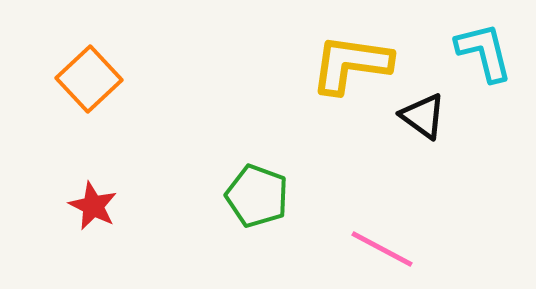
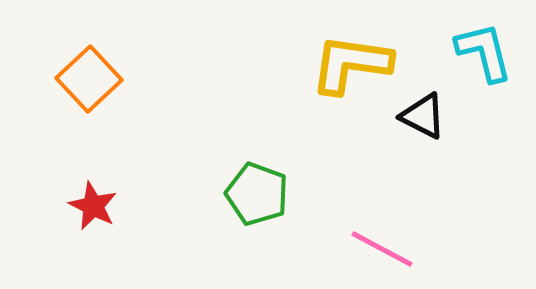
black triangle: rotated 9 degrees counterclockwise
green pentagon: moved 2 px up
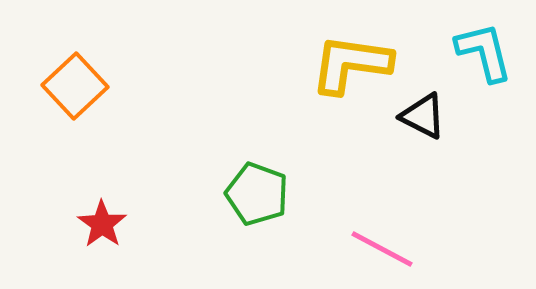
orange square: moved 14 px left, 7 px down
red star: moved 9 px right, 18 px down; rotated 9 degrees clockwise
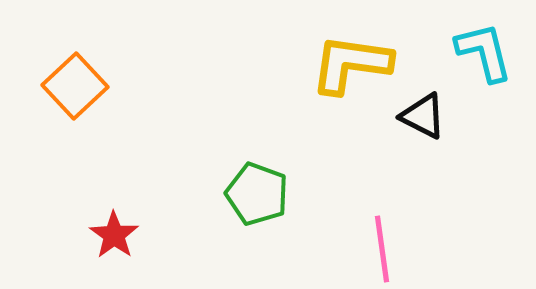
red star: moved 12 px right, 11 px down
pink line: rotated 54 degrees clockwise
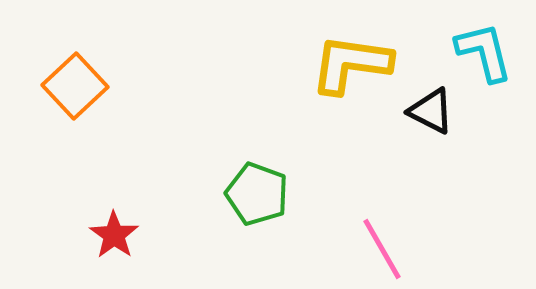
black triangle: moved 8 px right, 5 px up
pink line: rotated 22 degrees counterclockwise
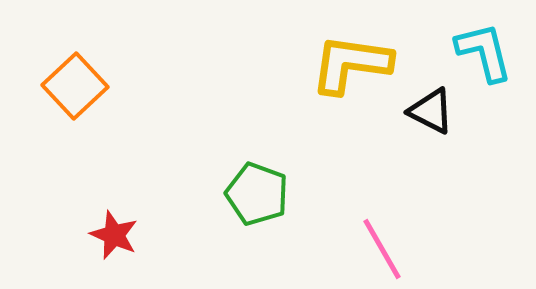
red star: rotated 12 degrees counterclockwise
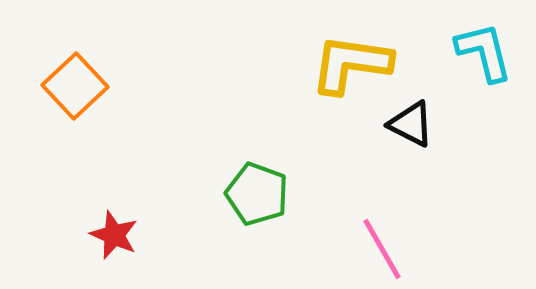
black triangle: moved 20 px left, 13 px down
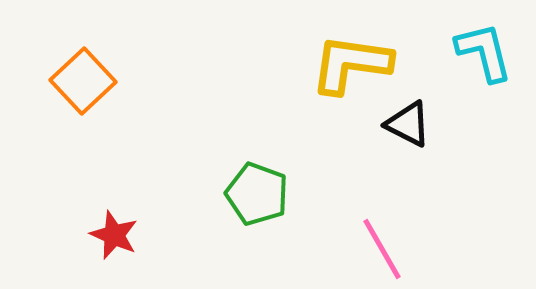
orange square: moved 8 px right, 5 px up
black triangle: moved 3 px left
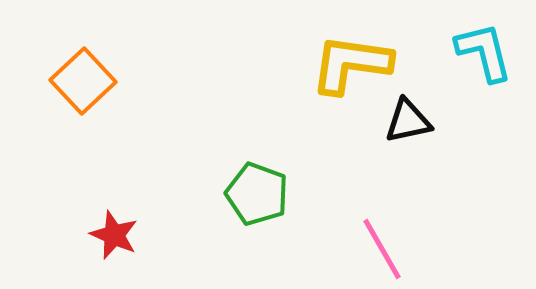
black triangle: moved 3 px up; rotated 39 degrees counterclockwise
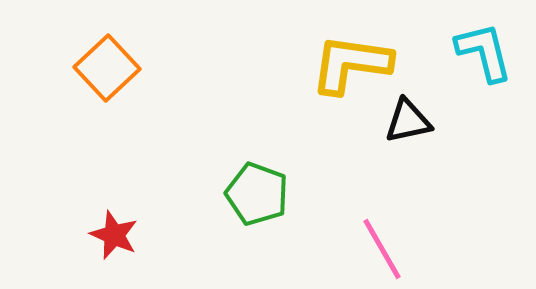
orange square: moved 24 px right, 13 px up
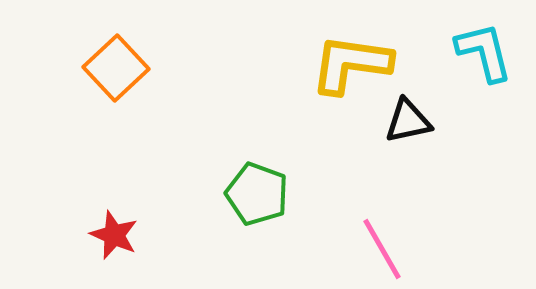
orange square: moved 9 px right
